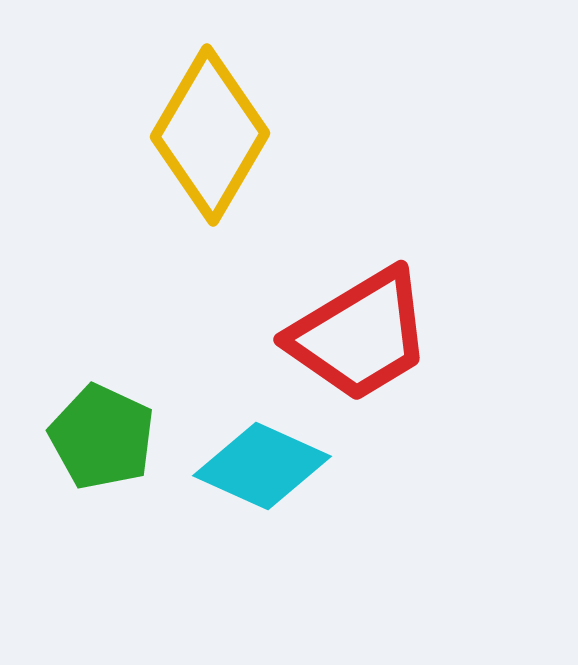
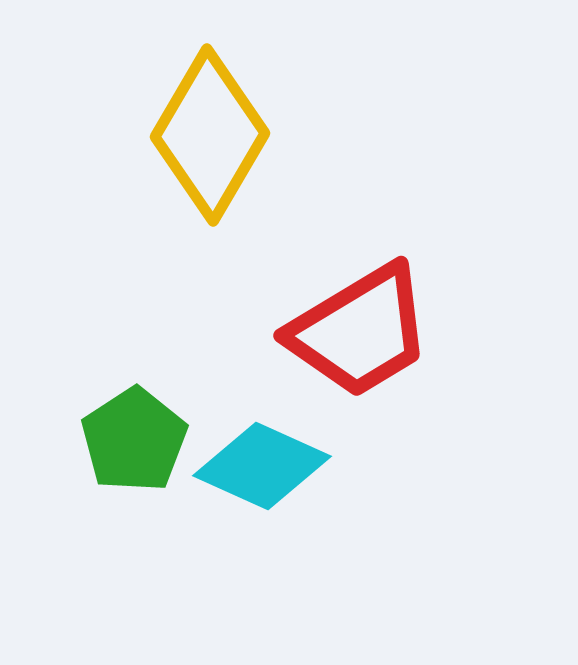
red trapezoid: moved 4 px up
green pentagon: moved 32 px right, 3 px down; rotated 14 degrees clockwise
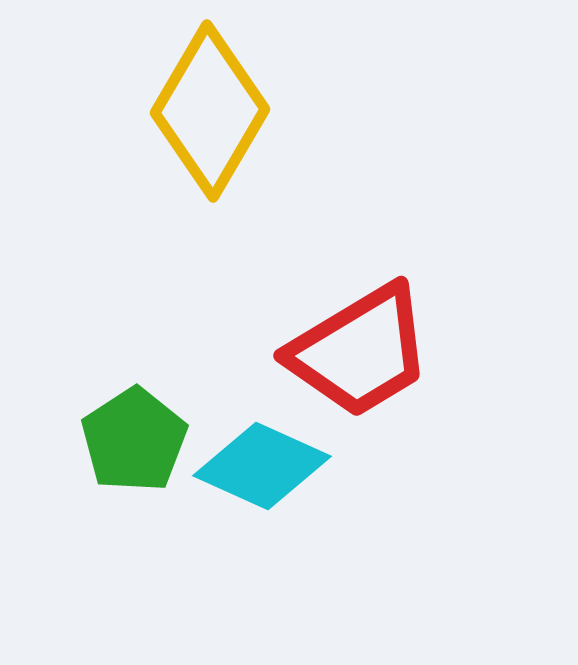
yellow diamond: moved 24 px up
red trapezoid: moved 20 px down
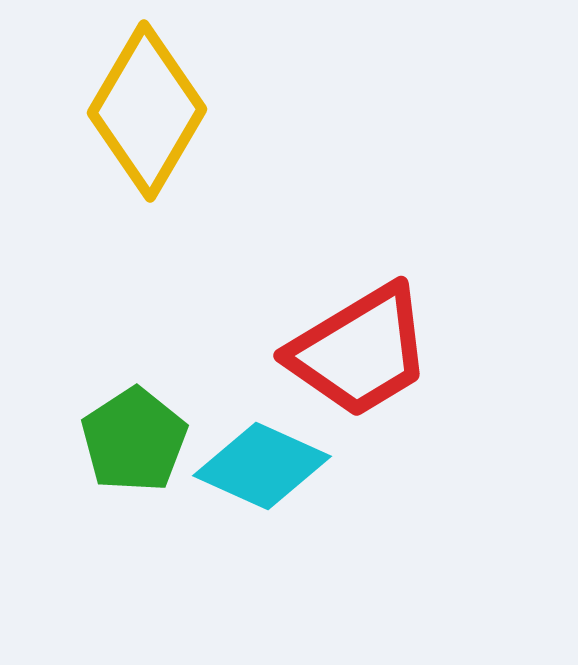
yellow diamond: moved 63 px left
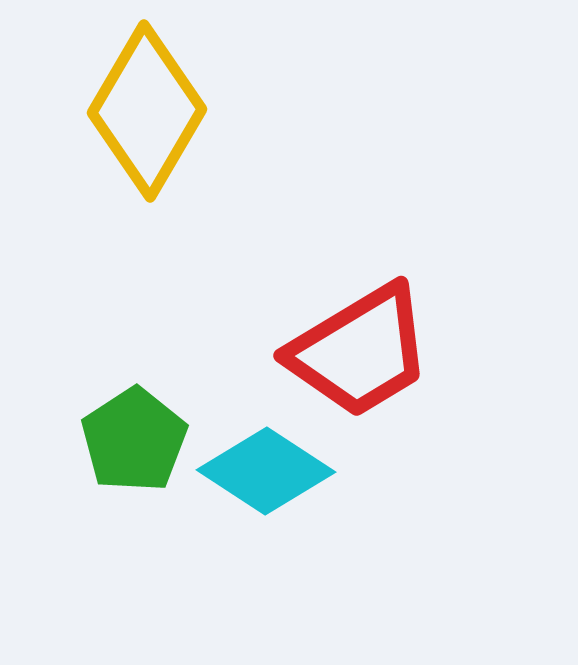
cyan diamond: moved 4 px right, 5 px down; rotated 9 degrees clockwise
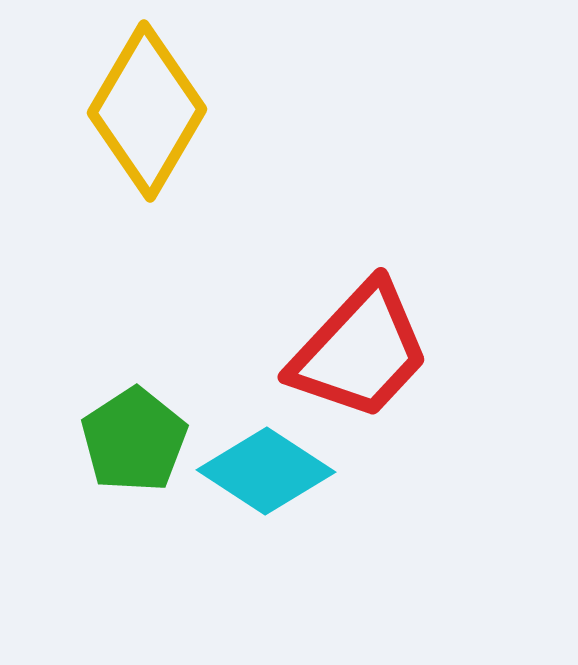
red trapezoid: rotated 16 degrees counterclockwise
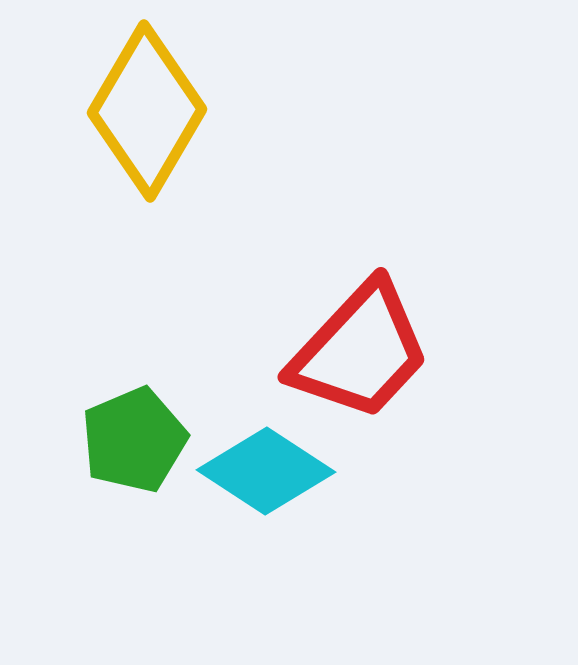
green pentagon: rotated 10 degrees clockwise
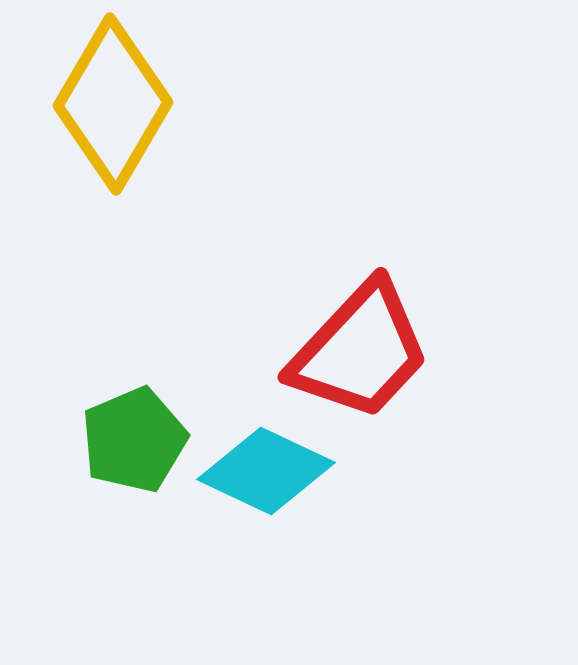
yellow diamond: moved 34 px left, 7 px up
cyan diamond: rotated 8 degrees counterclockwise
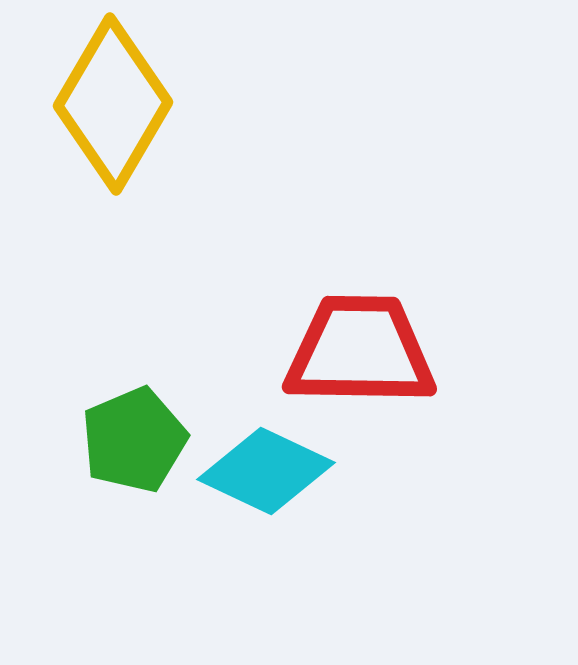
red trapezoid: rotated 132 degrees counterclockwise
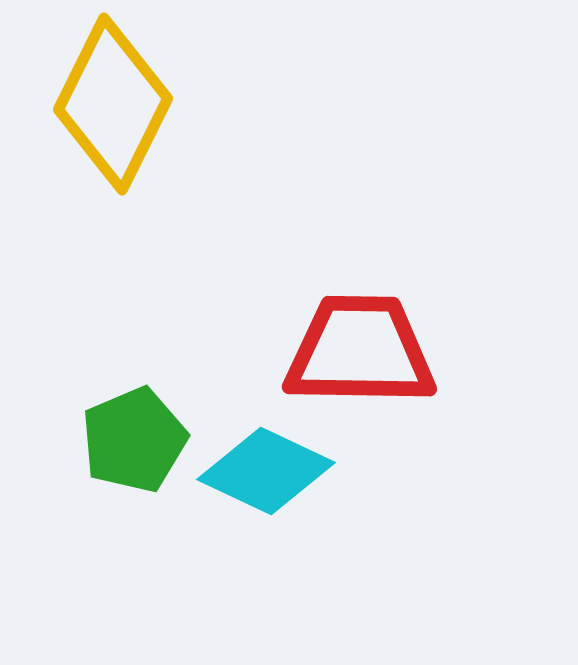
yellow diamond: rotated 4 degrees counterclockwise
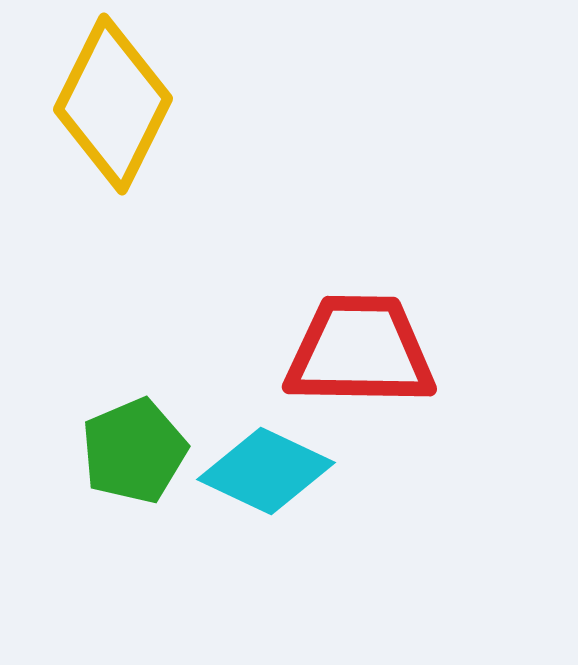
green pentagon: moved 11 px down
